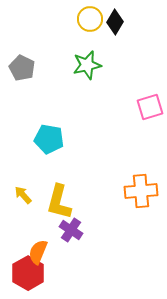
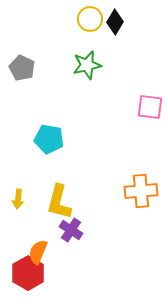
pink square: rotated 24 degrees clockwise
yellow arrow: moved 5 px left, 4 px down; rotated 132 degrees counterclockwise
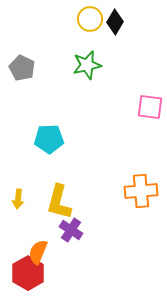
cyan pentagon: rotated 12 degrees counterclockwise
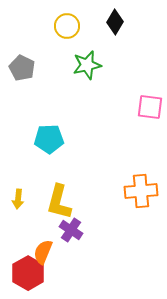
yellow circle: moved 23 px left, 7 px down
orange semicircle: moved 5 px right
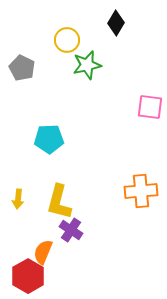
black diamond: moved 1 px right, 1 px down
yellow circle: moved 14 px down
red hexagon: moved 3 px down
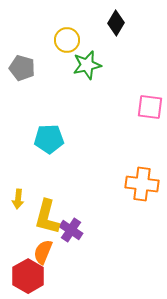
gray pentagon: rotated 10 degrees counterclockwise
orange cross: moved 1 px right, 7 px up; rotated 12 degrees clockwise
yellow L-shape: moved 12 px left, 15 px down
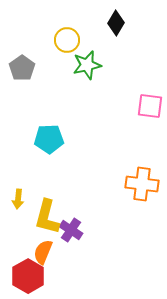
gray pentagon: rotated 20 degrees clockwise
pink square: moved 1 px up
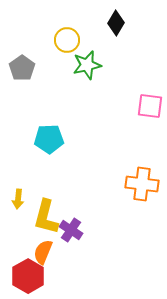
yellow L-shape: moved 1 px left
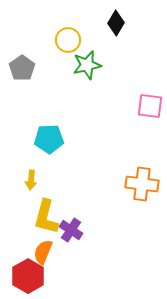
yellow circle: moved 1 px right
yellow arrow: moved 13 px right, 19 px up
